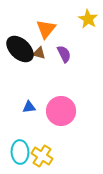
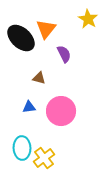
black ellipse: moved 1 px right, 11 px up
brown triangle: moved 25 px down
cyan ellipse: moved 2 px right, 4 px up
yellow cross: moved 2 px right, 2 px down; rotated 20 degrees clockwise
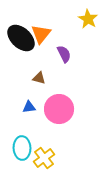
orange triangle: moved 5 px left, 5 px down
pink circle: moved 2 px left, 2 px up
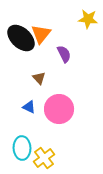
yellow star: rotated 24 degrees counterclockwise
brown triangle: rotated 32 degrees clockwise
blue triangle: rotated 32 degrees clockwise
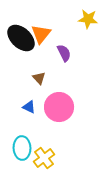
purple semicircle: moved 1 px up
pink circle: moved 2 px up
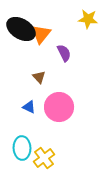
black ellipse: moved 9 px up; rotated 12 degrees counterclockwise
brown triangle: moved 1 px up
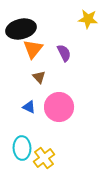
black ellipse: rotated 44 degrees counterclockwise
orange triangle: moved 8 px left, 15 px down
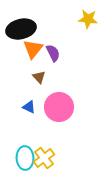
purple semicircle: moved 11 px left
cyan ellipse: moved 3 px right, 10 px down
